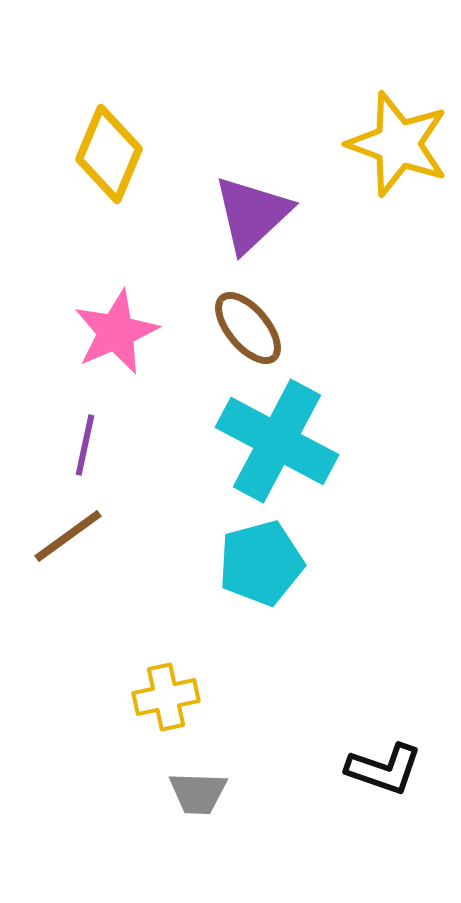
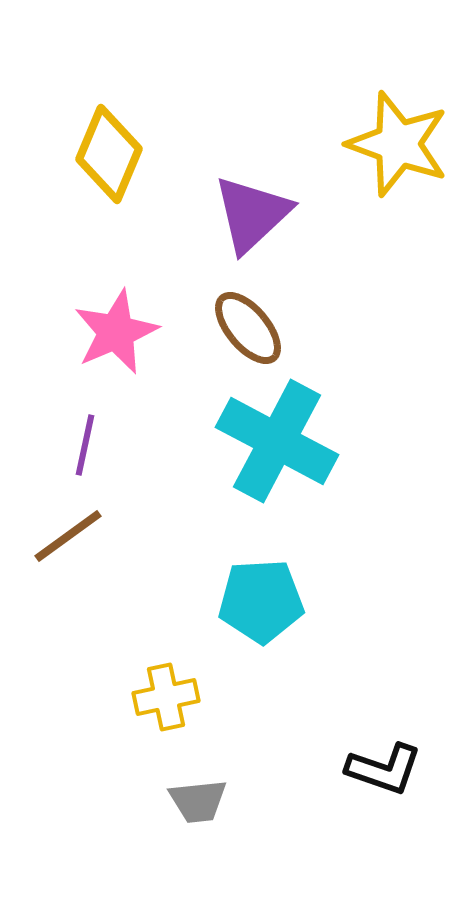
cyan pentagon: moved 38 px down; rotated 12 degrees clockwise
gray trapezoid: moved 8 px down; rotated 8 degrees counterclockwise
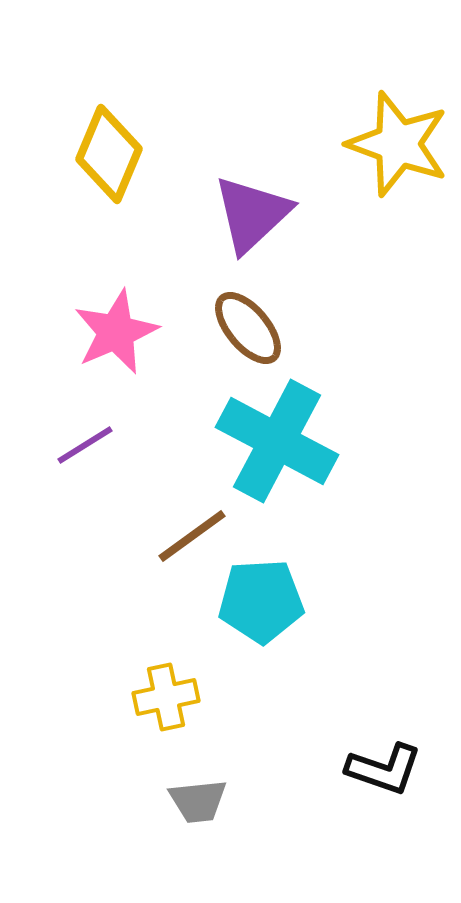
purple line: rotated 46 degrees clockwise
brown line: moved 124 px right
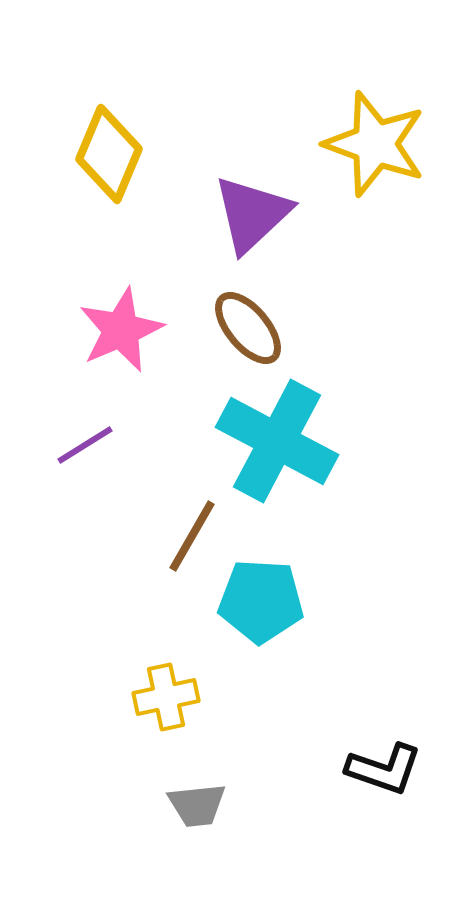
yellow star: moved 23 px left
pink star: moved 5 px right, 2 px up
brown line: rotated 24 degrees counterclockwise
cyan pentagon: rotated 6 degrees clockwise
gray trapezoid: moved 1 px left, 4 px down
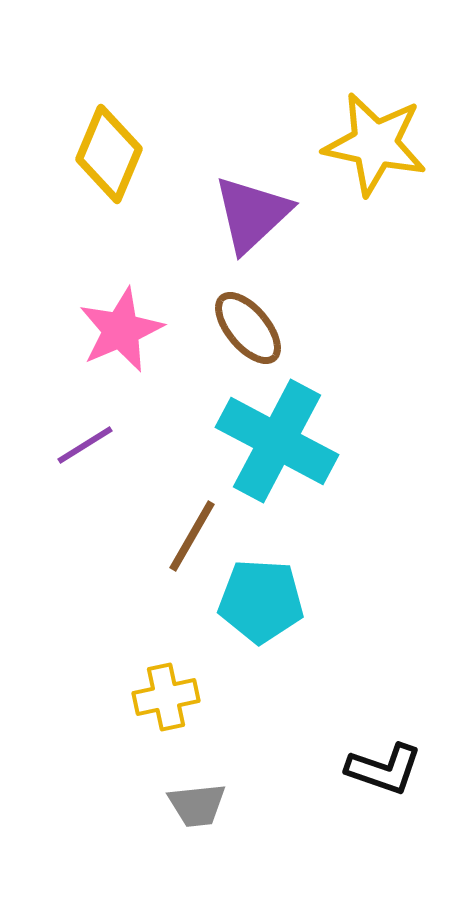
yellow star: rotated 8 degrees counterclockwise
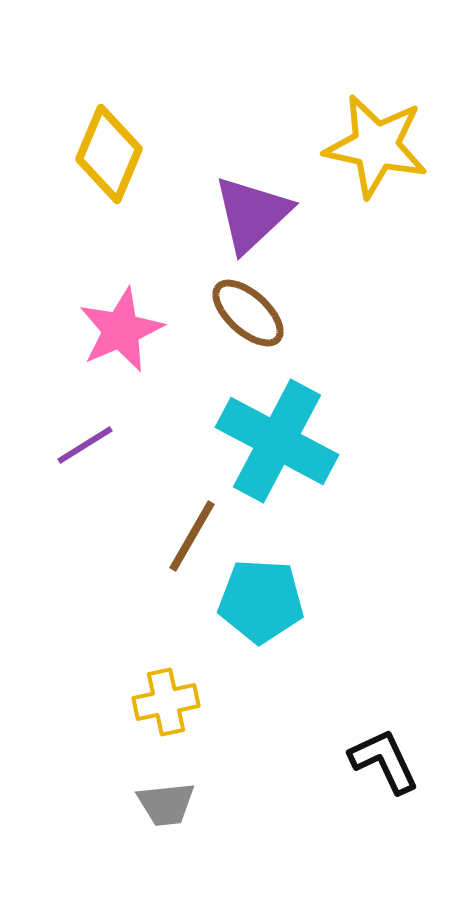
yellow star: moved 1 px right, 2 px down
brown ellipse: moved 15 px up; rotated 8 degrees counterclockwise
yellow cross: moved 5 px down
black L-shape: moved 8 px up; rotated 134 degrees counterclockwise
gray trapezoid: moved 31 px left, 1 px up
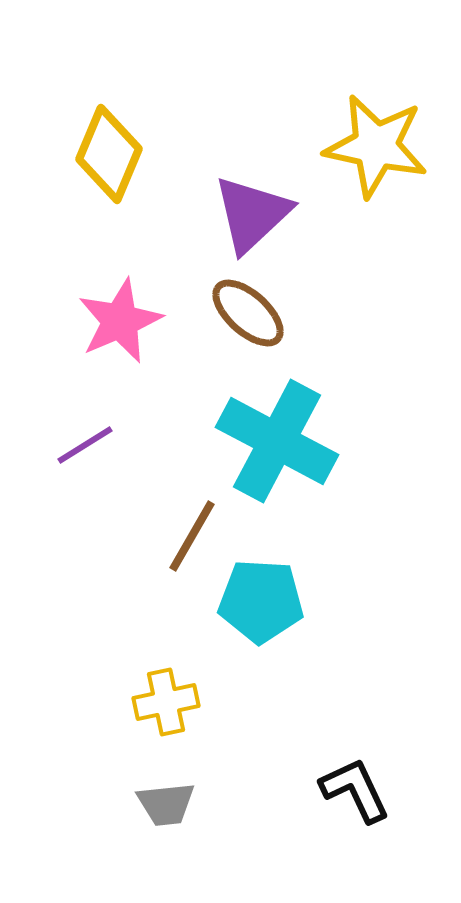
pink star: moved 1 px left, 9 px up
black L-shape: moved 29 px left, 29 px down
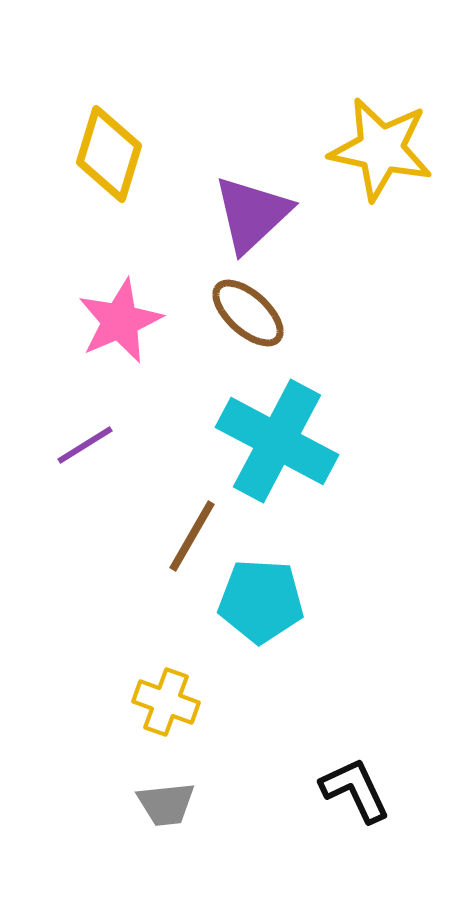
yellow star: moved 5 px right, 3 px down
yellow diamond: rotated 6 degrees counterclockwise
yellow cross: rotated 32 degrees clockwise
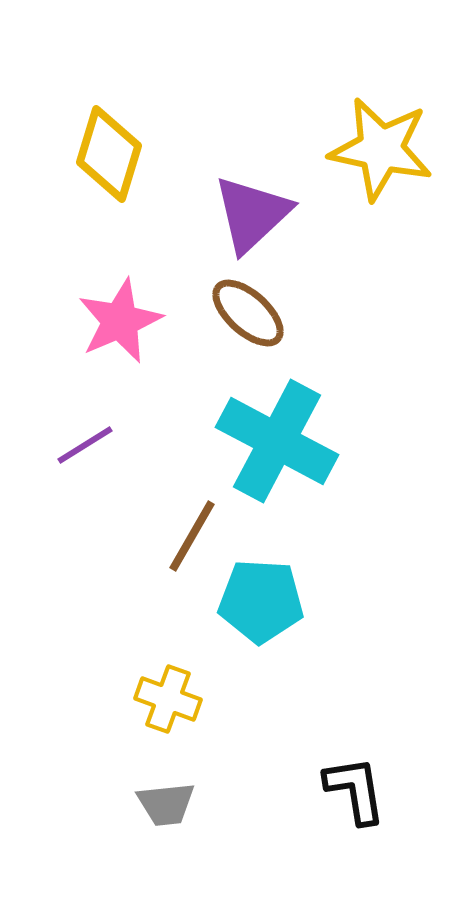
yellow cross: moved 2 px right, 3 px up
black L-shape: rotated 16 degrees clockwise
